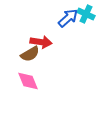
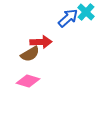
cyan cross: moved 2 px up; rotated 18 degrees clockwise
red arrow: rotated 10 degrees counterclockwise
pink diamond: rotated 50 degrees counterclockwise
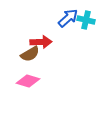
cyan cross: moved 8 px down; rotated 30 degrees counterclockwise
